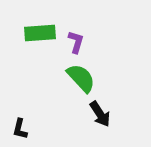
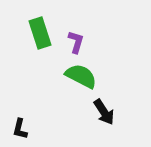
green rectangle: rotated 76 degrees clockwise
green semicircle: moved 2 px up; rotated 20 degrees counterclockwise
black arrow: moved 4 px right, 2 px up
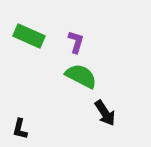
green rectangle: moved 11 px left, 3 px down; rotated 48 degrees counterclockwise
black arrow: moved 1 px right, 1 px down
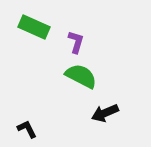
green rectangle: moved 5 px right, 9 px up
black arrow: rotated 100 degrees clockwise
black L-shape: moved 7 px right; rotated 140 degrees clockwise
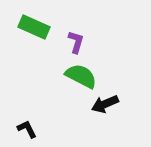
black arrow: moved 9 px up
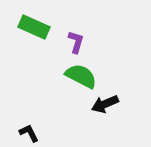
black L-shape: moved 2 px right, 4 px down
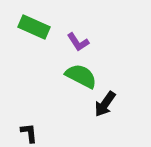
purple L-shape: moved 2 px right; rotated 130 degrees clockwise
black arrow: rotated 32 degrees counterclockwise
black L-shape: rotated 20 degrees clockwise
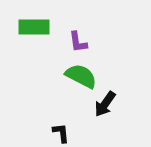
green rectangle: rotated 24 degrees counterclockwise
purple L-shape: rotated 25 degrees clockwise
black L-shape: moved 32 px right
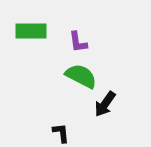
green rectangle: moved 3 px left, 4 px down
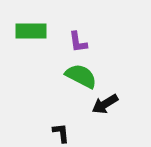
black arrow: rotated 24 degrees clockwise
